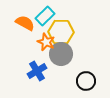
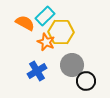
gray circle: moved 11 px right, 11 px down
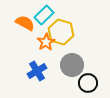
cyan rectangle: moved 1 px left, 1 px up
yellow hexagon: rotated 15 degrees clockwise
orange star: rotated 18 degrees clockwise
black circle: moved 2 px right, 2 px down
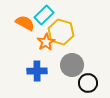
blue cross: rotated 30 degrees clockwise
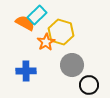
cyan rectangle: moved 7 px left
blue cross: moved 11 px left
black circle: moved 1 px right, 2 px down
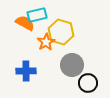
cyan rectangle: rotated 30 degrees clockwise
black circle: moved 1 px left, 2 px up
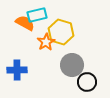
blue cross: moved 9 px left, 1 px up
black circle: moved 1 px left, 1 px up
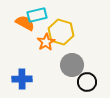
blue cross: moved 5 px right, 9 px down
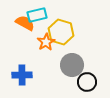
blue cross: moved 4 px up
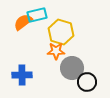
orange semicircle: moved 2 px left, 1 px up; rotated 66 degrees counterclockwise
orange star: moved 10 px right, 9 px down; rotated 30 degrees clockwise
gray circle: moved 3 px down
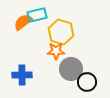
gray circle: moved 1 px left, 1 px down
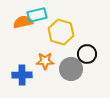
orange semicircle: rotated 24 degrees clockwise
orange star: moved 11 px left, 10 px down
black circle: moved 28 px up
